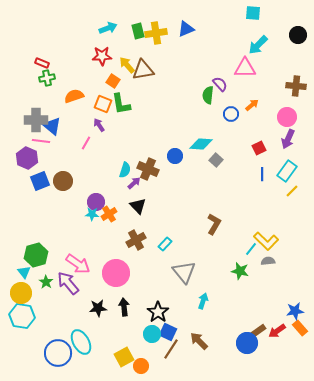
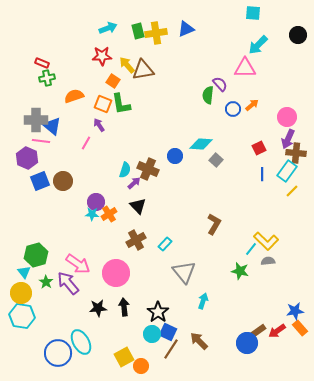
brown cross at (296, 86): moved 67 px down
blue circle at (231, 114): moved 2 px right, 5 px up
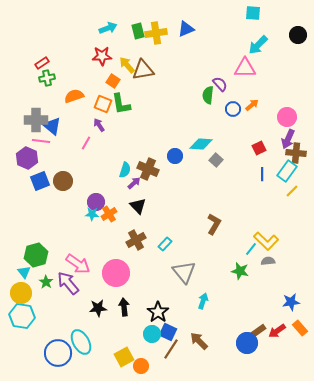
red rectangle at (42, 63): rotated 56 degrees counterclockwise
blue star at (295, 311): moved 4 px left, 9 px up
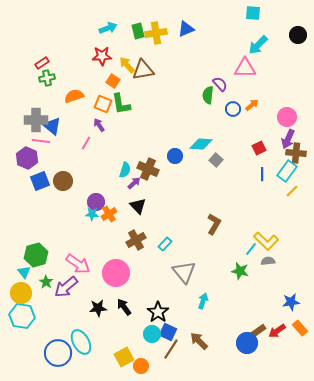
purple arrow at (68, 283): moved 2 px left, 4 px down; rotated 90 degrees counterclockwise
black arrow at (124, 307): rotated 30 degrees counterclockwise
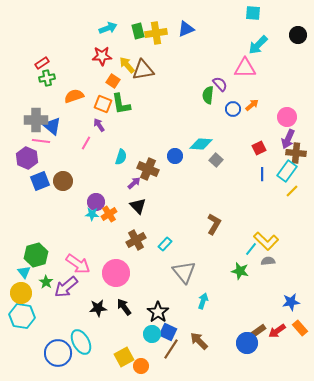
cyan semicircle at (125, 170): moved 4 px left, 13 px up
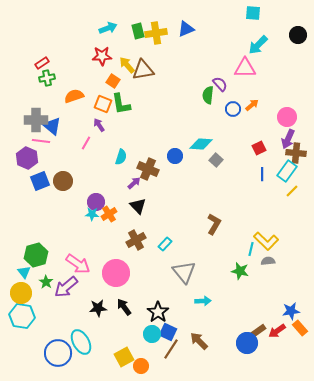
cyan line at (251, 249): rotated 24 degrees counterclockwise
cyan arrow at (203, 301): rotated 70 degrees clockwise
blue star at (291, 302): moved 9 px down
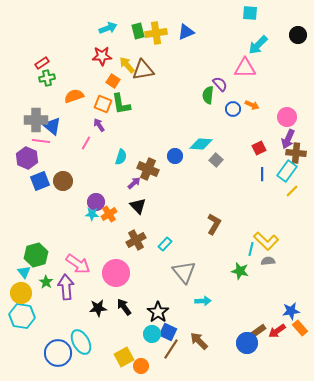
cyan square at (253, 13): moved 3 px left
blue triangle at (186, 29): moved 3 px down
orange arrow at (252, 105): rotated 64 degrees clockwise
purple arrow at (66, 287): rotated 125 degrees clockwise
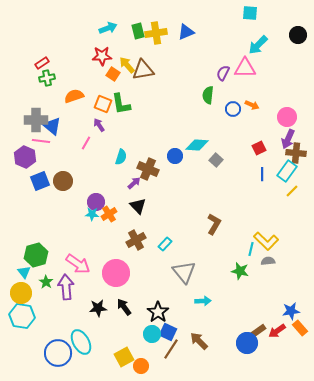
orange square at (113, 81): moved 7 px up
purple semicircle at (220, 84): moved 3 px right, 11 px up; rotated 112 degrees counterclockwise
cyan diamond at (201, 144): moved 4 px left, 1 px down
purple hexagon at (27, 158): moved 2 px left, 1 px up
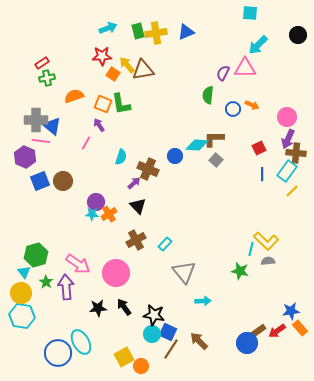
brown L-shape at (214, 224): moved 85 px up; rotated 120 degrees counterclockwise
black star at (158, 312): moved 4 px left, 3 px down; rotated 25 degrees counterclockwise
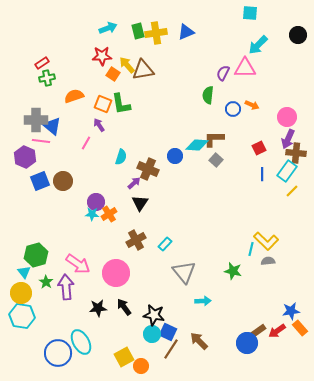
black triangle at (138, 206): moved 2 px right, 3 px up; rotated 18 degrees clockwise
green star at (240, 271): moved 7 px left
